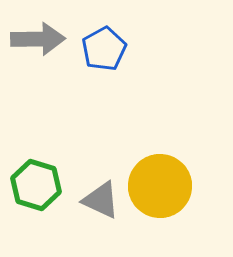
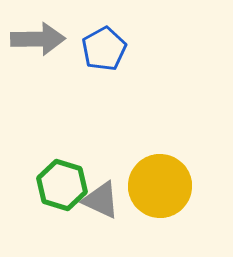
green hexagon: moved 26 px right
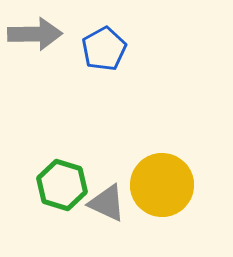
gray arrow: moved 3 px left, 5 px up
yellow circle: moved 2 px right, 1 px up
gray triangle: moved 6 px right, 3 px down
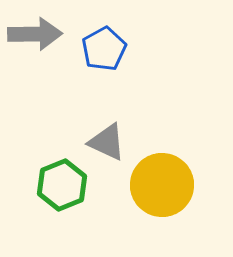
green hexagon: rotated 21 degrees clockwise
gray triangle: moved 61 px up
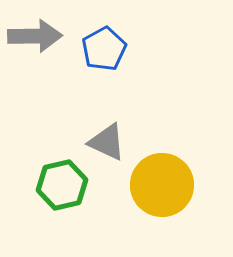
gray arrow: moved 2 px down
green hexagon: rotated 9 degrees clockwise
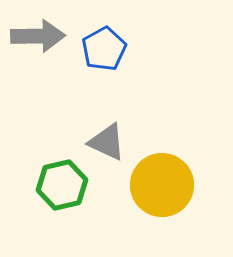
gray arrow: moved 3 px right
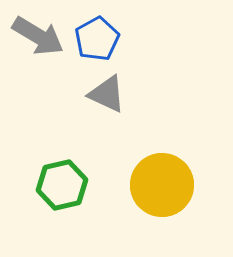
gray arrow: rotated 32 degrees clockwise
blue pentagon: moved 7 px left, 10 px up
gray triangle: moved 48 px up
